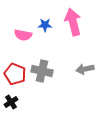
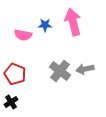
gray cross: moved 18 px right; rotated 25 degrees clockwise
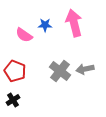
pink arrow: moved 1 px right, 1 px down
pink semicircle: moved 1 px right; rotated 24 degrees clockwise
red pentagon: moved 3 px up
black cross: moved 2 px right, 2 px up
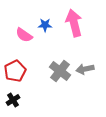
red pentagon: rotated 25 degrees clockwise
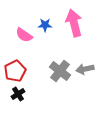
black cross: moved 5 px right, 6 px up
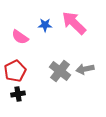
pink arrow: rotated 32 degrees counterclockwise
pink semicircle: moved 4 px left, 2 px down
black cross: rotated 24 degrees clockwise
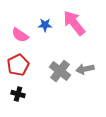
pink arrow: rotated 8 degrees clockwise
pink semicircle: moved 2 px up
red pentagon: moved 3 px right, 6 px up
black cross: rotated 24 degrees clockwise
